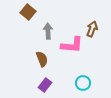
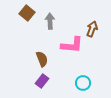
brown square: moved 1 px left, 1 px down
gray arrow: moved 2 px right, 10 px up
purple rectangle: moved 3 px left, 4 px up
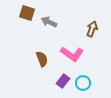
brown square: rotated 21 degrees counterclockwise
gray arrow: moved 1 px left, 1 px down; rotated 63 degrees counterclockwise
pink L-shape: moved 9 px down; rotated 30 degrees clockwise
purple rectangle: moved 21 px right
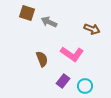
brown arrow: rotated 91 degrees clockwise
cyan circle: moved 2 px right, 3 px down
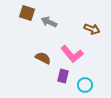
pink L-shape: rotated 15 degrees clockwise
brown semicircle: moved 1 px right, 1 px up; rotated 42 degrees counterclockwise
purple rectangle: moved 5 px up; rotated 24 degrees counterclockwise
cyan circle: moved 1 px up
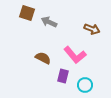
pink L-shape: moved 3 px right, 1 px down
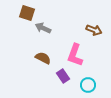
gray arrow: moved 6 px left, 6 px down
brown arrow: moved 2 px right, 1 px down
pink L-shape: rotated 60 degrees clockwise
purple rectangle: rotated 48 degrees counterclockwise
cyan circle: moved 3 px right
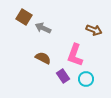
brown square: moved 3 px left, 4 px down; rotated 14 degrees clockwise
cyan circle: moved 2 px left, 6 px up
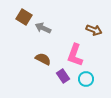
brown semicircle: moved 1 px down
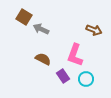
gray arrow: moved 2 px left, 1 px down
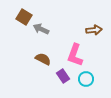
brown arrow: rotated 28 degrees counterclockwise
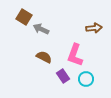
brown arrow: moved 2 px up
brown semicircle: moved 1 px right, 2 px up
